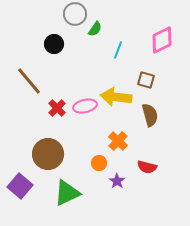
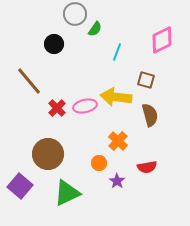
cyan line: moved 1 px left, 2 px down
red semicircle: rotated 24 degrees counterclockwise
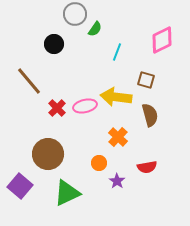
orange cross: moved 4 px up
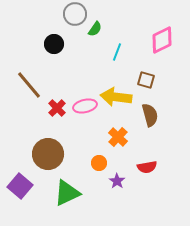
brown line: moved 4 px down
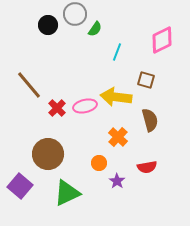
black circle: moved 6 px left, 19 px up
brown semicircle: moved 5 px down
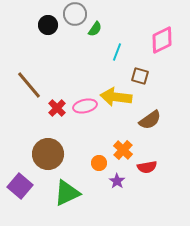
brown square: moved 6 px left, 4 px up
brown semicircle: rotated 70 degrees clockwise
orange cross: moved 5 px right, 13 px down
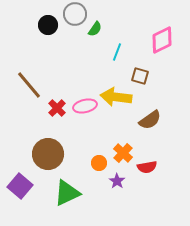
orange cross: moved 3 px down
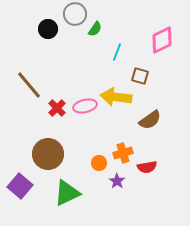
black circle: moved 4 px down
orange cross: rotated 30 degrees clockwise
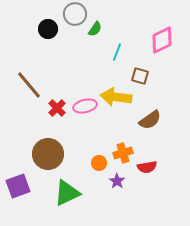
purple square: moved 2 px left; rotated 30 degrees clockwise
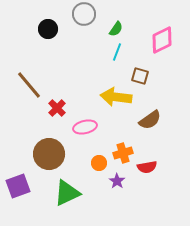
gray circle: moved 9 px right
green semicircle: moved 21 px right
pink ellipse: moved 21 px down
brown circle: moved 1 px right
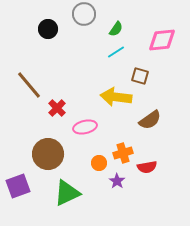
pink diamond: rotated 20 degrees clockwise
cyan line: moved 1 px left; rotated 36 degrees clockwise
brown circle: moved 1 px left
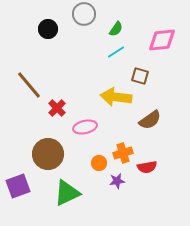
purple star: rotated 28 degrees clockwise
